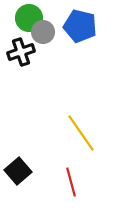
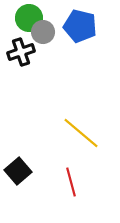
yellow line: rotated 15 degrees counterclockwise
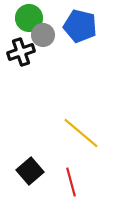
gray circle: moved 3 px down
black square: moved 12 px right
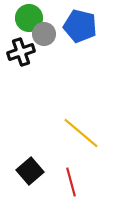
gray circle: moved 1 px right, 1 px up
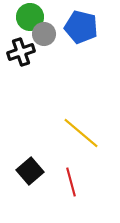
green circle: moved 1 px right, 1 px up
blue pentagon: moved 1 px right, 1 px down
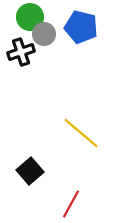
red line: moved 22 px down; rotated 44 degrees clockwise
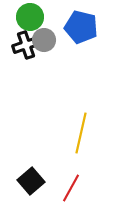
gray circle: moved 6 px down
black cross: moved 5 px right, 7 px up
yellow line: rotated 63 degrees clockwise
black square: moved 1 px right, 10 px down
red line: moved 16 px up
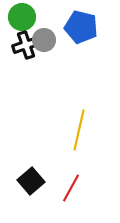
green circle: moved 8 px left
yellow line: moved 2 px left, 3 px up
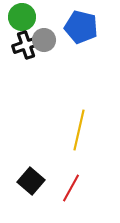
black square: rotated 8 degrees counterclockwise
